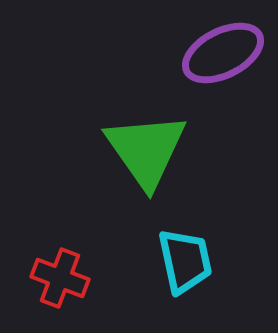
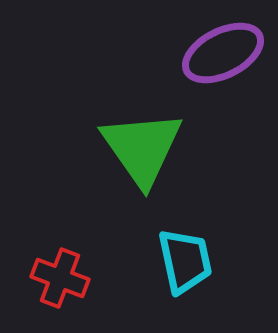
green triangle: moved 4 px left, 2 px up
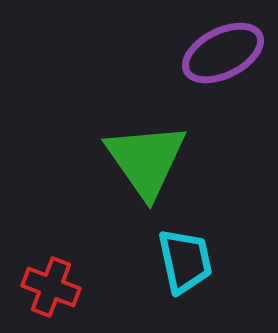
green triangle: moved 4 px right, 12 px down
red cross: moved 9 px left, 9 px down
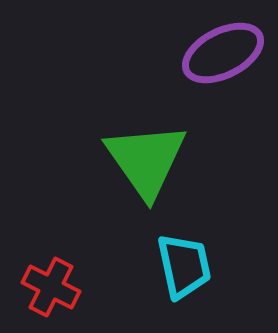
cyan trapezoid: moved 1 px left, 5 px down
red cross: rotated 6 degrees clockwise
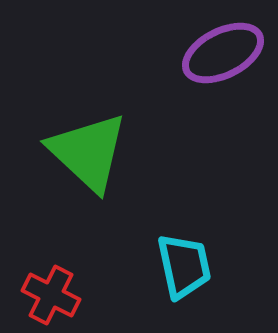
green triangle: moved 58 px left, 8 px up; rotated 12 degrees counterclockwise
red cross: moved 8 px down
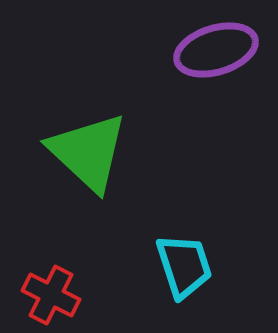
purple ellipse: moved 7 px left, 3 px up; rotated 10 degrees clockwise
cyan trapezoid: rotated 6 degrees counterclockwise
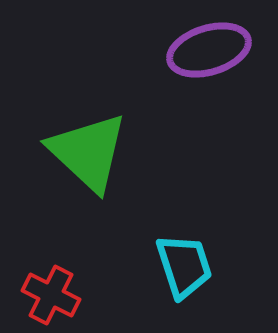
purple ellipse: moved 7 px left
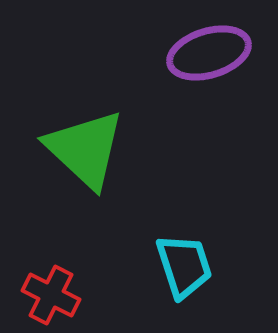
purple ellipse: moved 3 px down
green triangle: moved 3 px left, 3 px up
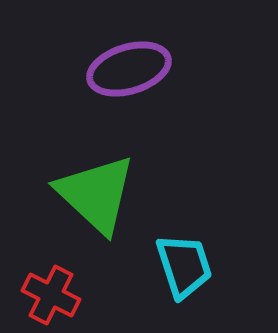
purple ellipse: moved 80 px left, 16 px down
green triangle: moved 11 px right, 45 px down
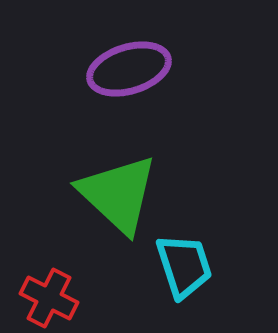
green triangle: moved 22 px right
red cross: moved 2 px left, 3 px down
